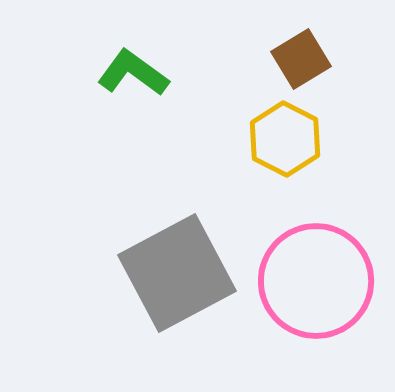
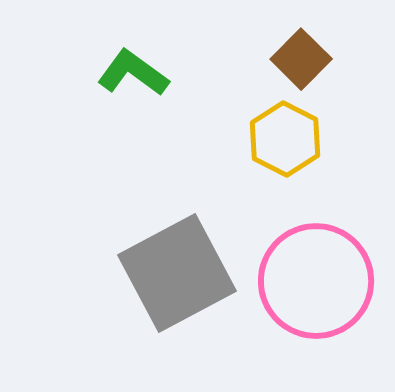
brown square: rotated 14 degrees counterclockwise
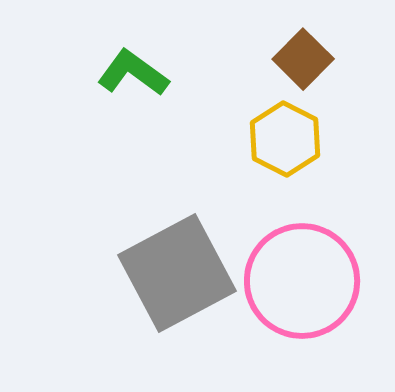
brown square: moved 2 px right
pink circle: moved 14 px left
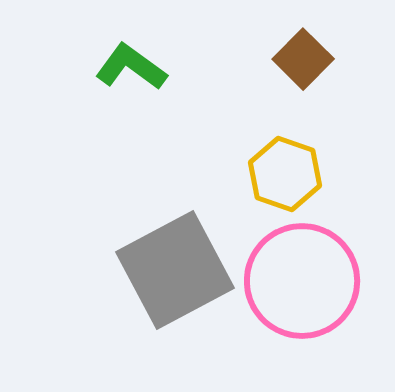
green L-shape: moved 2 px left, 6 px up
yellow hexagon: moved 35 px down; rotated 8 degrees counterclockwise
gray square: moved 2 px left, 3 px up
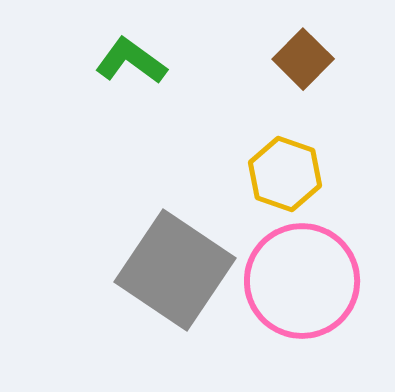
green L-shape: moved 6 px up
gray square: rotated 28 degrees counterclockwise
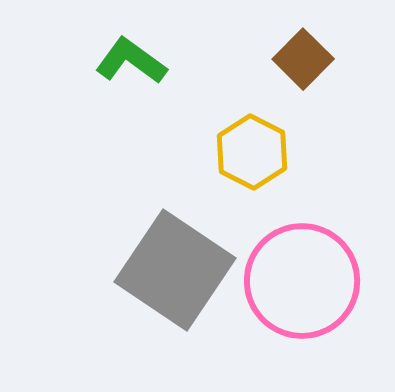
yellow hexagon: moved 33 px left, 22 px up; rotated 8 degrees clockwise
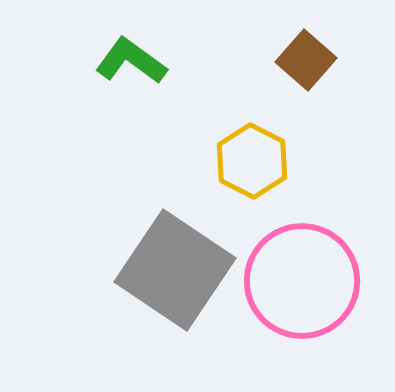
brown square: moved 3 px right, 1 px down; rotated 4 degrees counterclockwise
yellow hexagon: moved 9 px down
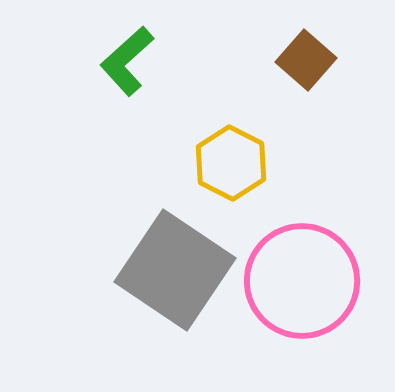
green L-shape: moved 4 px left; rotated 78 degrees counterclockwise
yellow hexagon: moved 21 px left, 2 px down
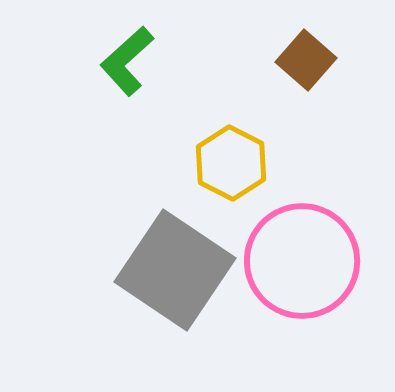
pink circle: moved 20 px up
